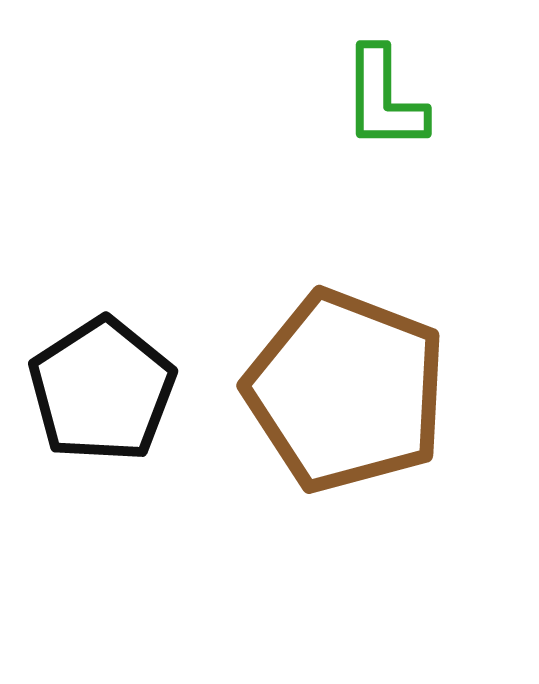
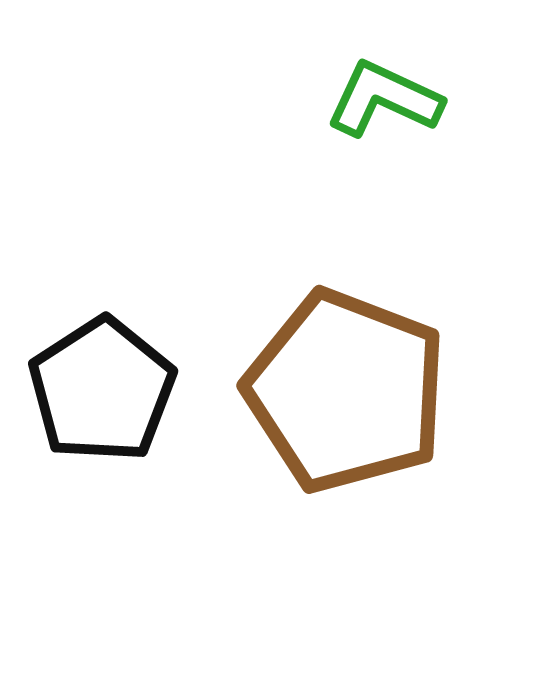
green L-shape: rotated 115 degrees clockwise
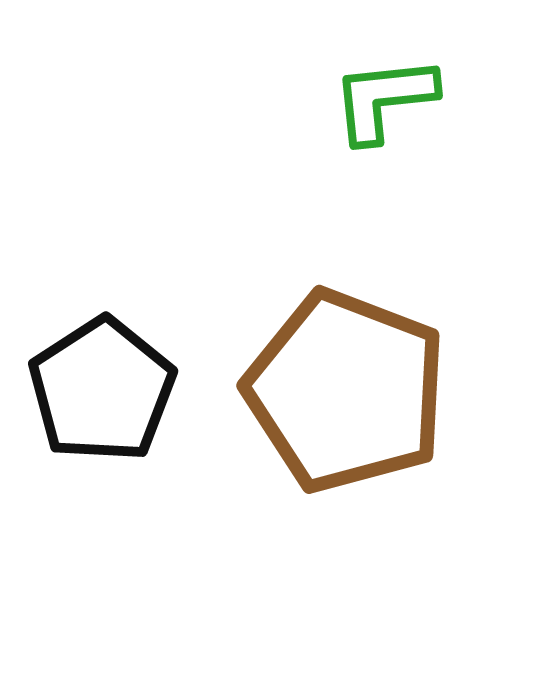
green L-shape: rotated 31 degrees counterclockwise
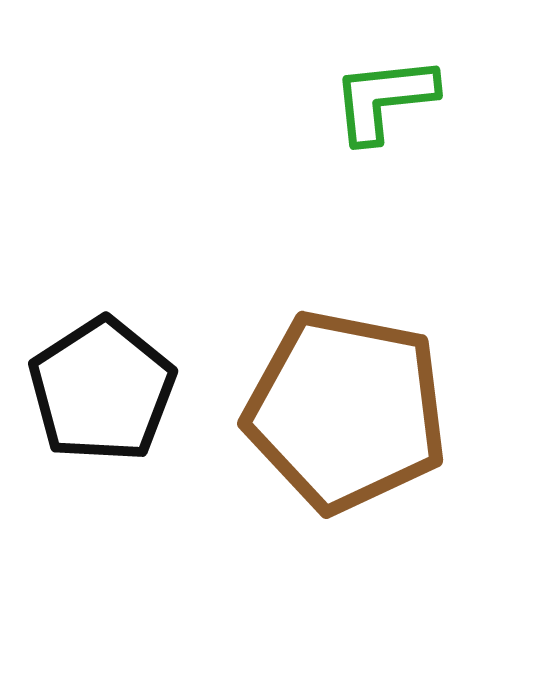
brown pentagon: moved 20 px down; rotated 10 degrees counterclockwise
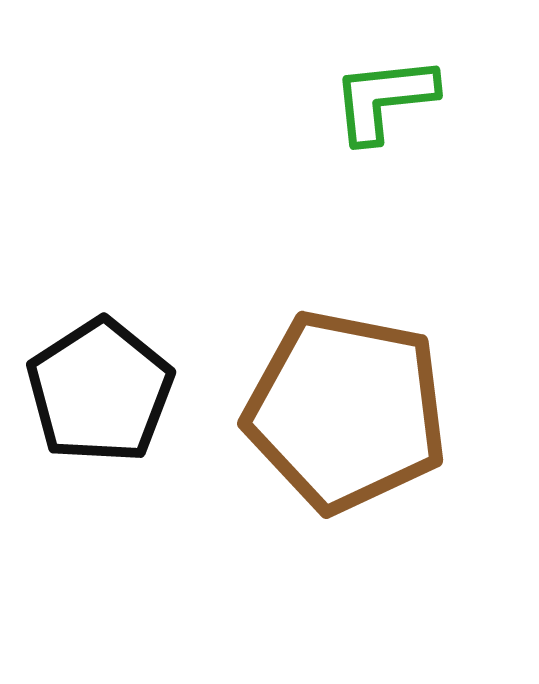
black pentagon: moved 2 px left, 1 px down
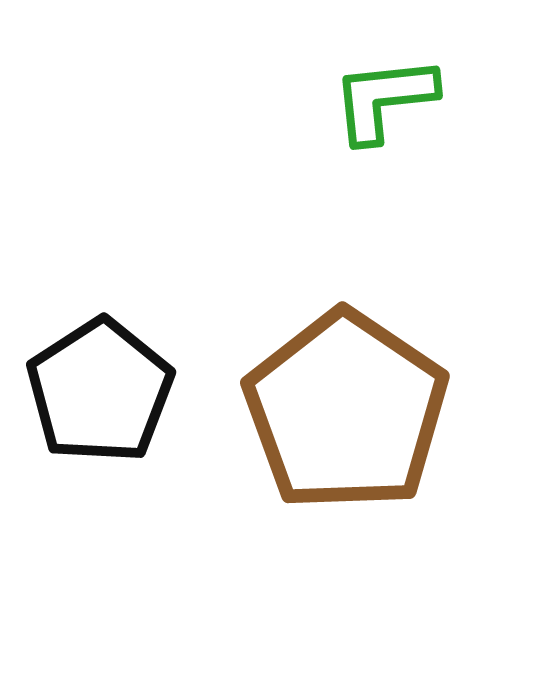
brown pentagon: rotated 23 degrees clockwise
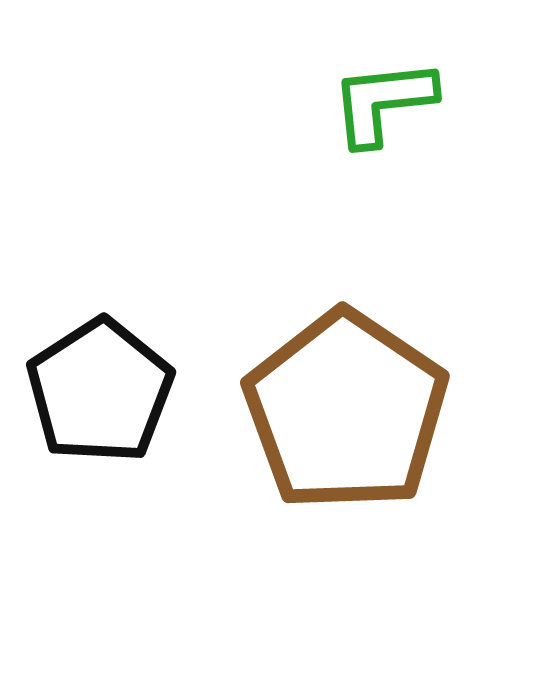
green L-shape: moved 1 px left, 3 px down
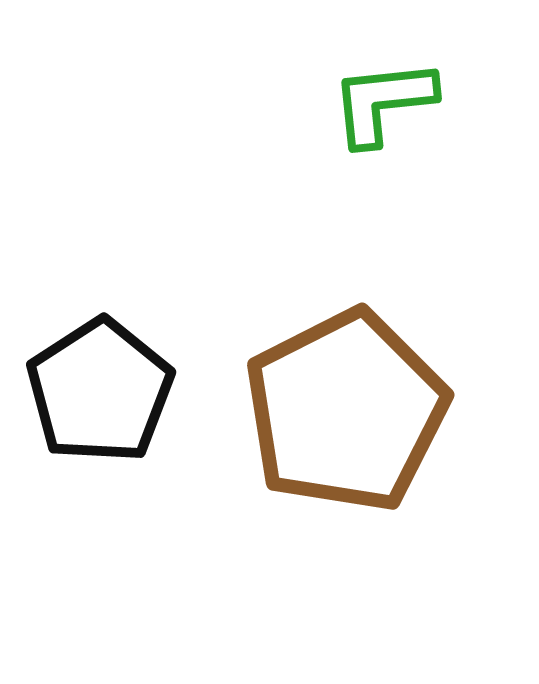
brown pentagon: rotated 11 degrees clockwise
